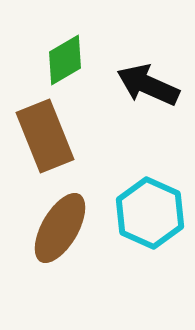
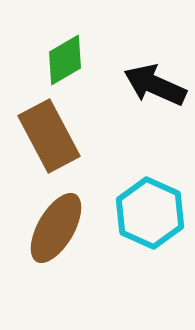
black arrow: moved 7 px right
brown rectangle: moved 4 px right; rotated 6 degrees counterclockwise
brown ellipse: moved 4 px left
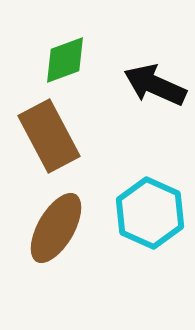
green diamond: rotated 10 degrees clockwise
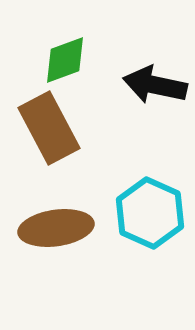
black arrow: rotated 12 degrees counterclockwise
brown rectangle: moved 8 px up
brown ellipse: rotated 52 degrees clockwise
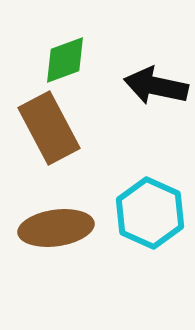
black arrow: moved 1 px right, 1 px down
